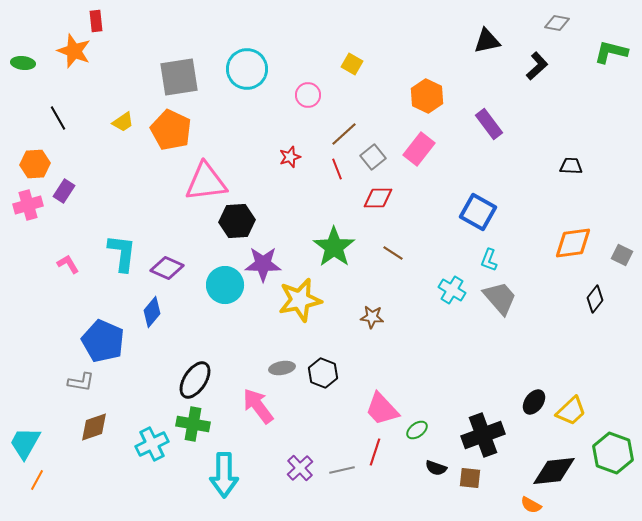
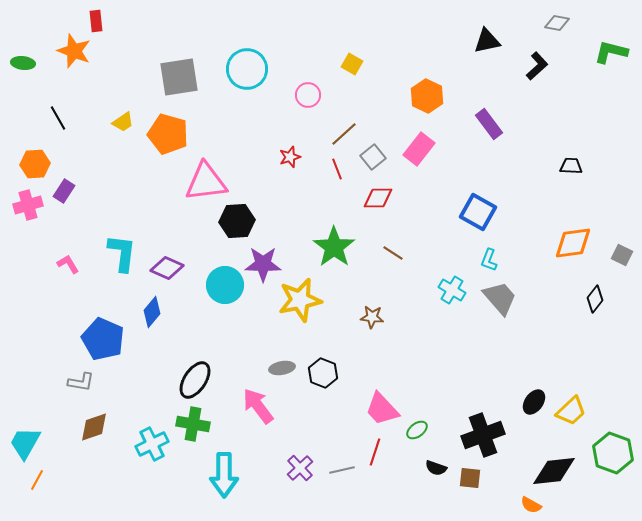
orange pentagon at (171, 130): moved 3 px left, 4 px down; rotated 9 degrees counterclockwise
blue pentagon at (103, 341): moved 2 px up
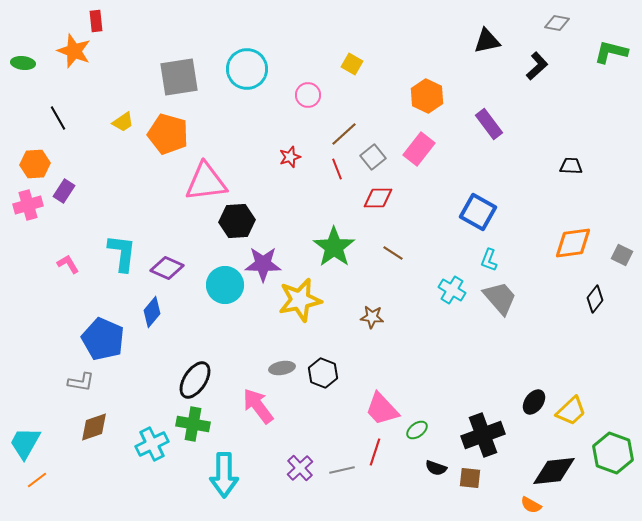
orange line at (37, 480): rotated 25 degrees clockwise
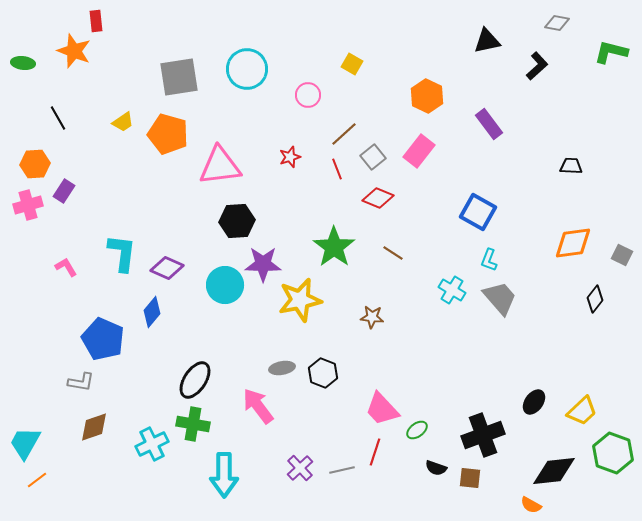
pink rectangle at (419, 149): moved 2 px down
pink triangle at (206, 182): moved 14 px right, 16 px up
red diamond at (378, 198): rotated 24 degrees clockwise
pink L-shape at (68, 264): moved 2 px left, 3 px down
yellow trapezoid at (571, 411): moved 11 px right
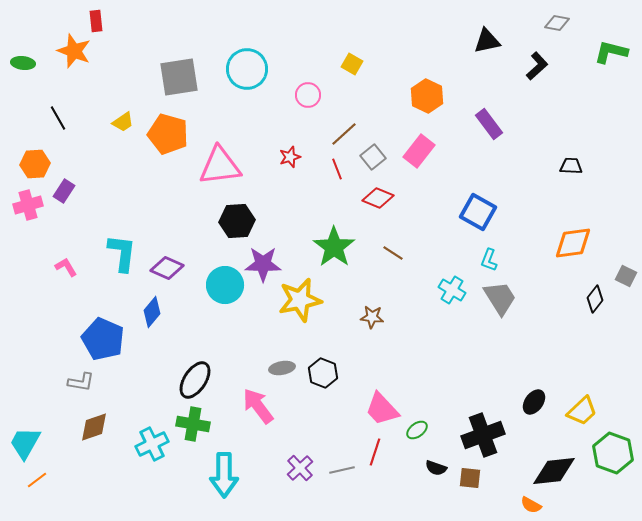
gray square at (622, 255): moved 4 px right, 21 px down
gray trapezoid at (500, 298): rotated 9 degrees clockwise
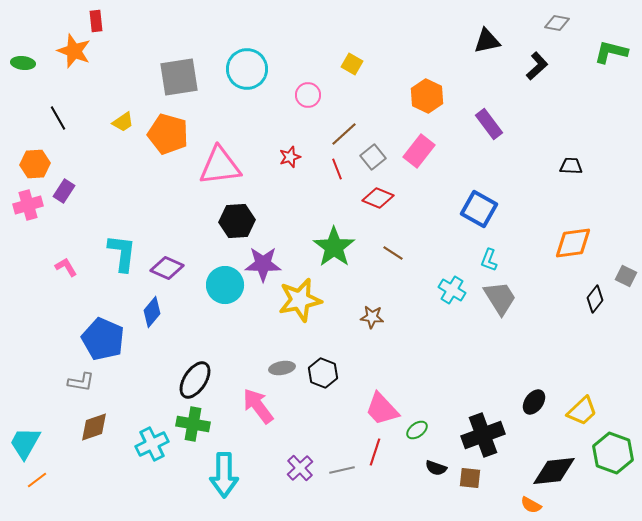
blue square at (478, 212): moved 1 px right, 3 px up
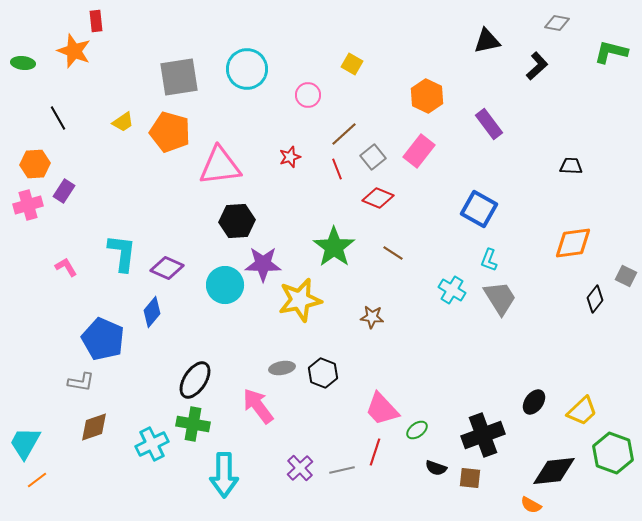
orange pentagon at (168, 134): moved 2 px right, 2 px up
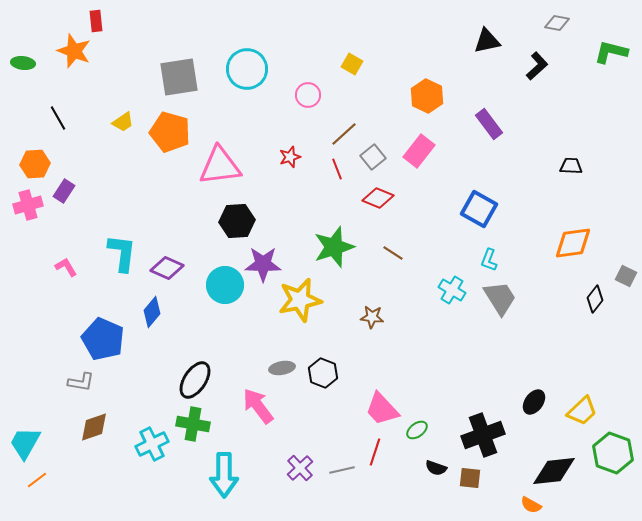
green star at (334, 247): rotated 18 degrees clockwise
